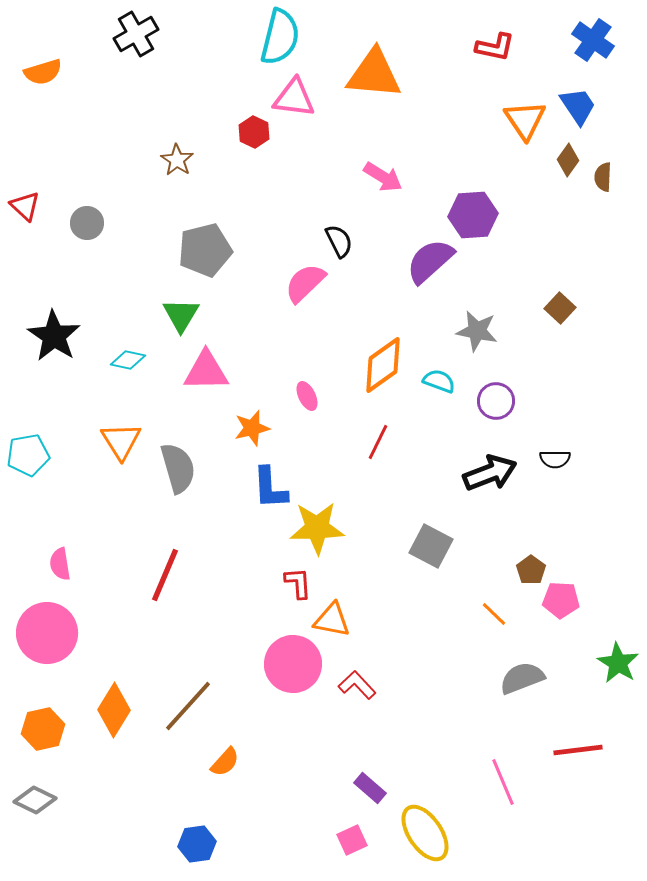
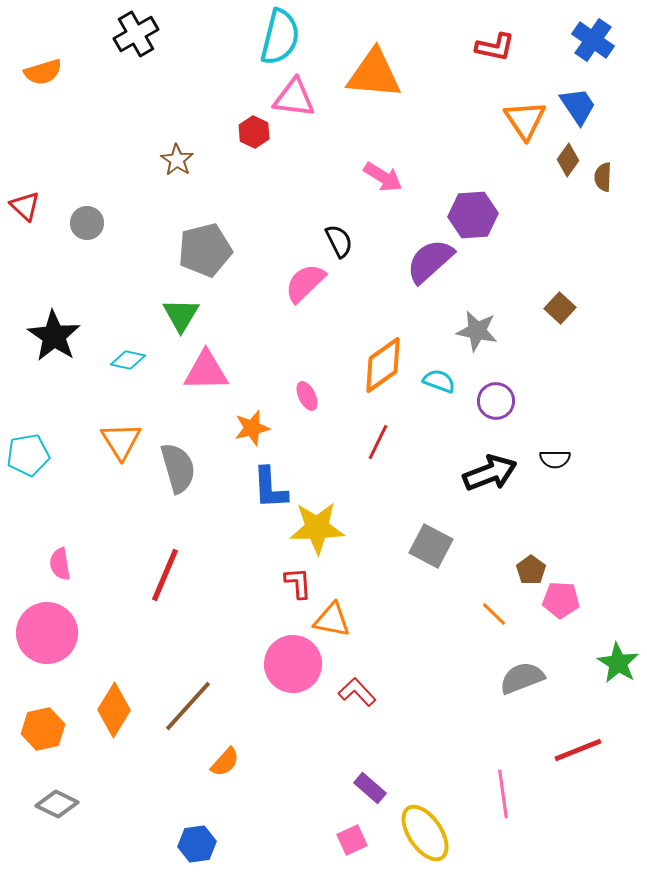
red L-shape at (357, 685): moved 7 px down
red line at (578, 750): rotated 15 degrees counterclockwise
pink line at (503, 782): moved 12 px down; rotated 15 degrees clockwise
gray diamond at (35, 800): moved 22 px right, 4 px down
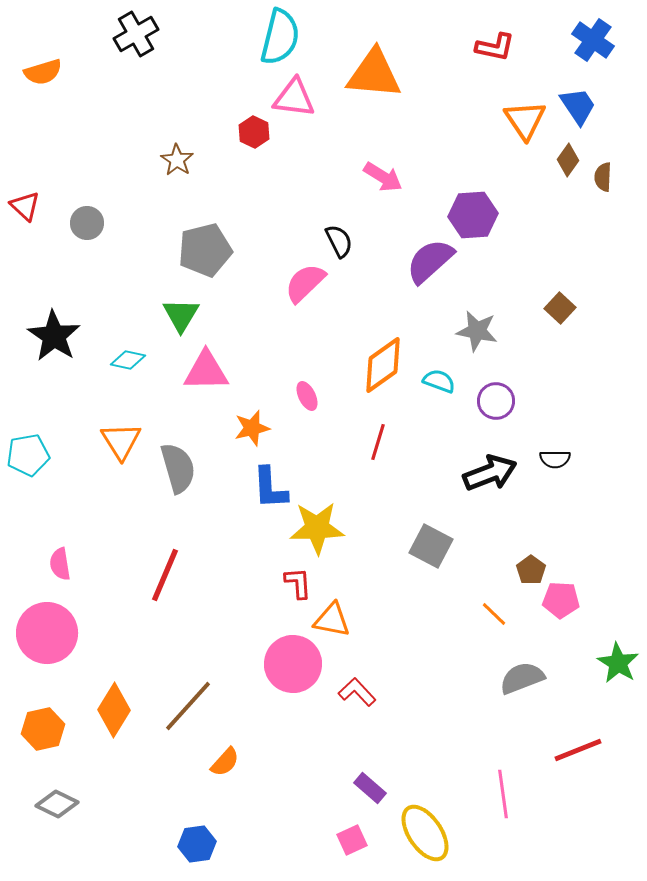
red line at (378, 442): rotated 9 degrees counterclockwise
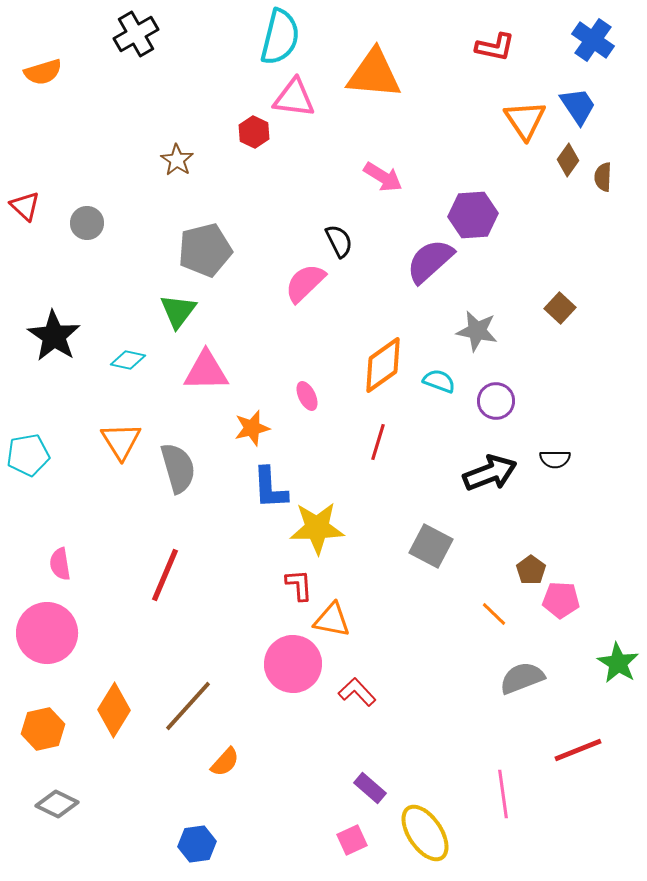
green triangle at (181, 315): moved 3 px left, 4 px up; rotated 6 degrees clockwise
red L-shape at (298, 583): moved 1 px right, 2 px down
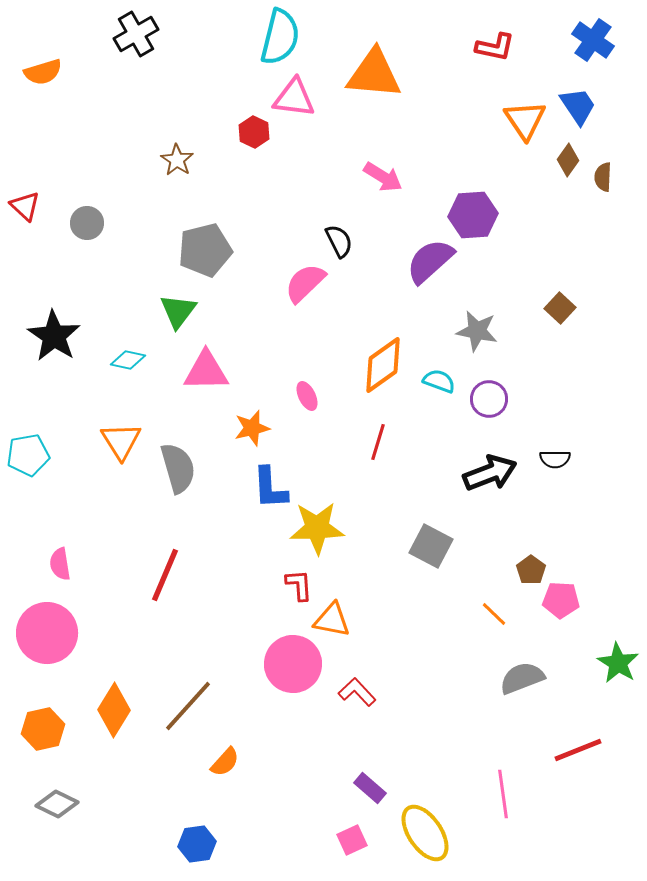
purple circle at (496, 401): moved 7 px left, 2 px up
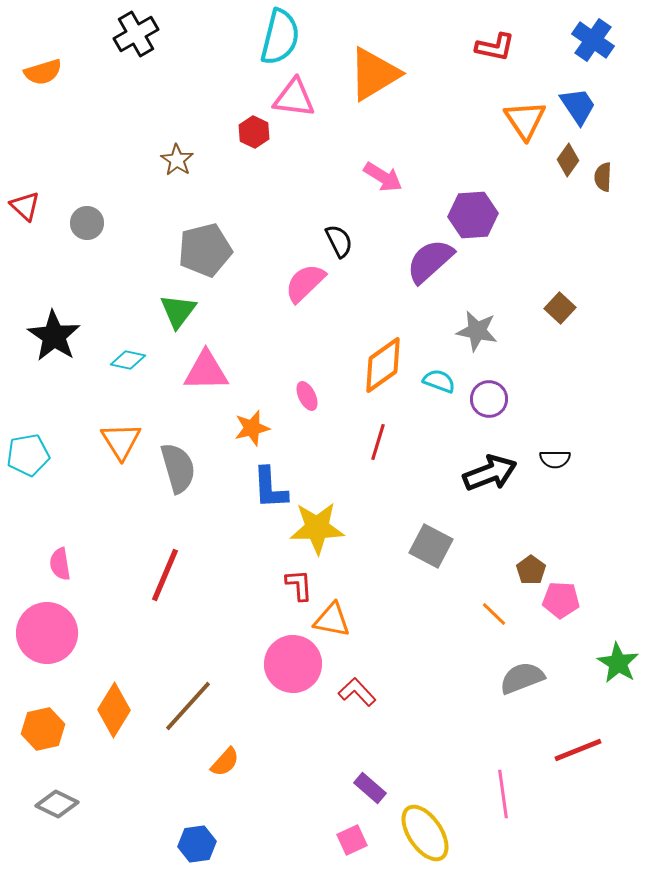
orange triangle at (374, 74): rotated 36 degrees counterclockwise
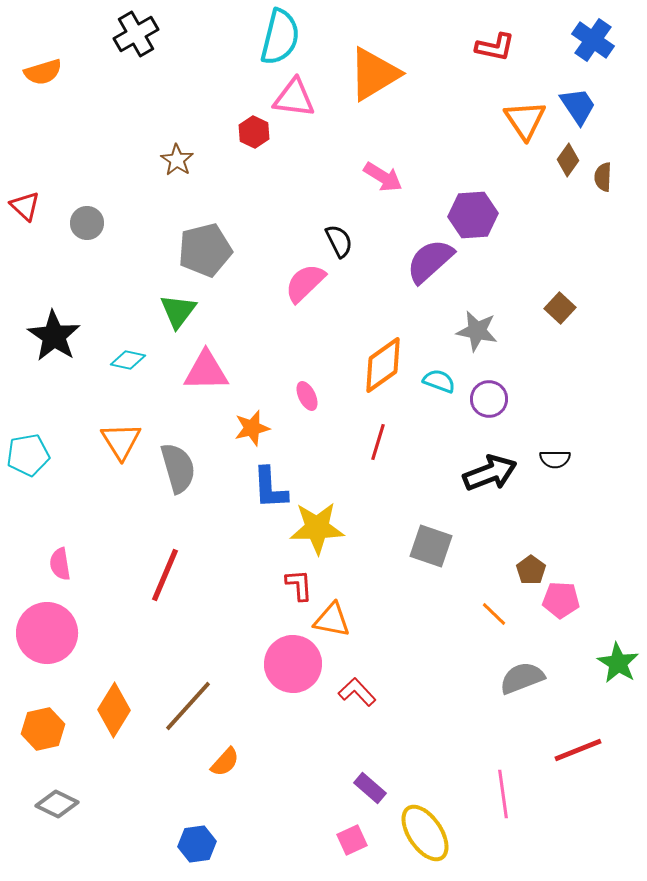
gray square at (431, 546): rotated 9 degrees counterclockwise
